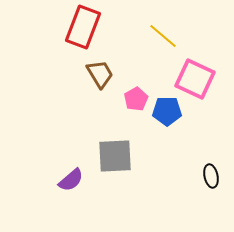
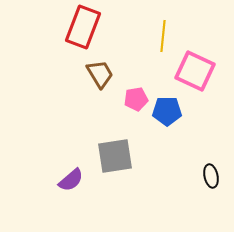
yellow line: rotated 56 degrees clockwise
pink square: moved 8 px up
pink pentagon: rotated 20 degrees clockwise
gray square: rotated 6 degrees counterclockwise
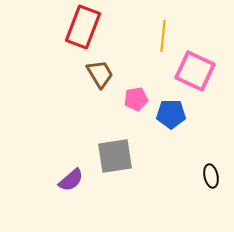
blue pentagon: moved 4 px right, 3 px down
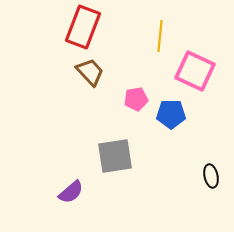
yellow line: moved 3 px left
brown trapezoid: moved 10 px left, 2 px up; rotated 12 degrees counterclockwise
purple semicircle: moved 12 px down
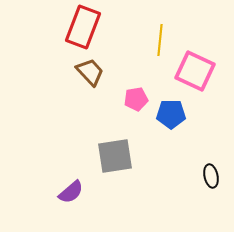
yellow line: moved 4 px down
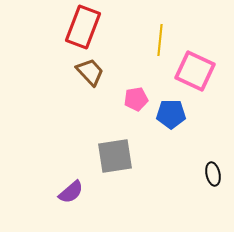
black ellipse: moved 2 px right, 2 px up
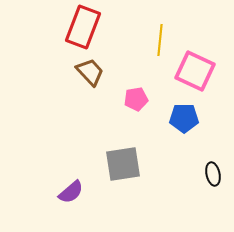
blue pentagon: moved 13 px right, 4 px down
gray square: moved 8 px right, 8 px down
